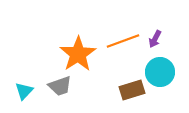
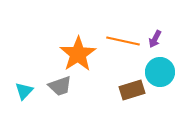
orange line: rotated 32 degrees clockwise
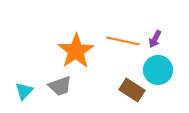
orange star: moved 2 px left, 3 px up
cyan circle: moved 2 px left, 2 px up
brown rectangle: rotated 50 degrees clockwise
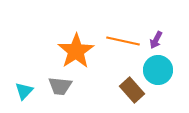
purple arrow: moved 1 px right, 1 px down
gray trapezoid: rotated 25 degrees clockwise
brown rectangle: rotated 15 degrees clockwise
